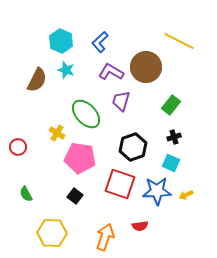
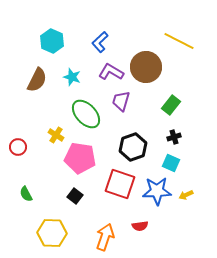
cyan hexagon: moved 9 px left
cyan star: moved 6 px right, 7 px down
yellow cross: moved 1 px left, 2 px down
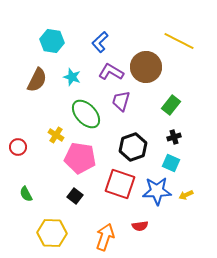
cyan hexagon: rotated 15 degrees counterclockwise
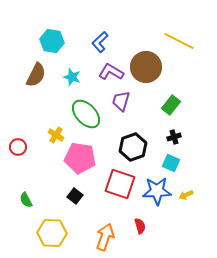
brown semicircle: moved 1 px left, 5 px up
green semicircle: moved 6 px down
red semicircle: rotated 98 degrees counterclockwise
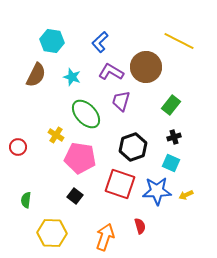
green semicircle: rotated 35 degrees clockwise
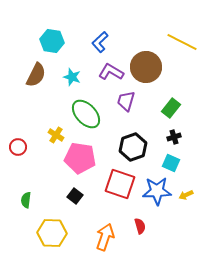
yellow line: moved 3 px right, 1 px down
purple trapezoid: moved 5 px right
green rectangle: moved 3 px down
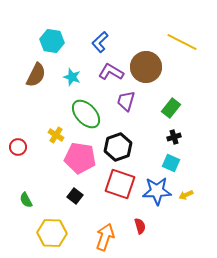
black hexagon: moved 15 px left
green semicircle: rotated 35 degrees counterclockwise
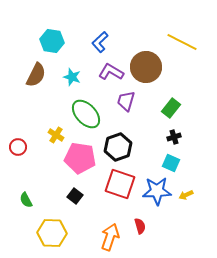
orange arrow: moved 5 px right
